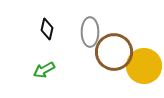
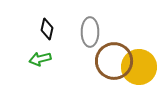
brown circle: moved 9 px down
yellow circle: moved 5 px left, 1 px down
green arrow: moved 4 px left, 11 px up; rotated 15 degrees clockwise
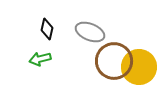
gray ellipse: rotated 68 degrees counterclockwise
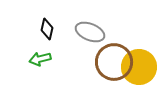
brown circle: moved 1 px down
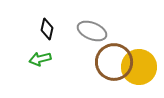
gray ellipse: moved 2 px right, 1 px up
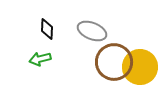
black diamond: rotated 10 degrees counterclockwise
yellow circle: moved 1 px right
